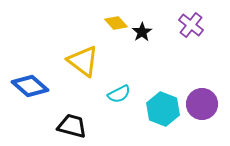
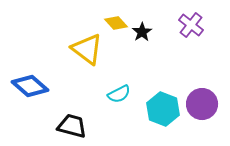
yellow triangle: moved 4 px right, 12 px up
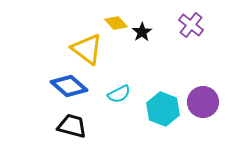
blue diamond: moved 39 px right
purple circle: moved 1 px right, 2 px up
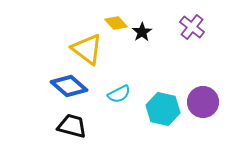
purple cross: moved 1 px right, 2 px down
cyan hexagon: rotated 8 degrees counterclockwise
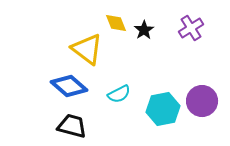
yellow diamond: rotated 20 degrees clockwise
purple cross: moved 1 px left, 1 px down; rotated 20 degrees clockwise
black star: moved 2 px right, 2 px up
purple circle: moved 1 px left, 1 px up
cyan hexagon: rotated 24 degrees counterclockwise
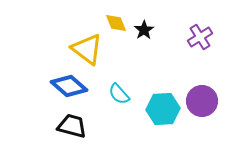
purple cross: moved 9 px right, 9 px down
cyan semicircle: rotated 75 degrees clockwise
cyan hexagon: rotated 8 degrees clockwise
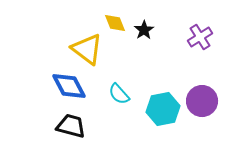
yellow diamond: moved 1 px left
blue diamond: rotated 21 degrees clockwise
cyan hexagon: rotated 8 degrees counterclockwise
black trapezoid: moved 1 px left
